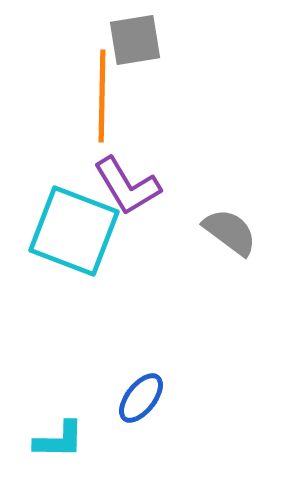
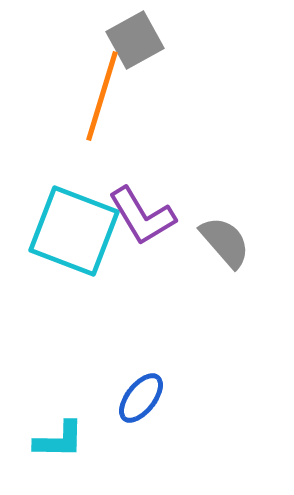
gray square: rotated 20 degrees counterclockwise
orange line: rotated 16 degrees clockwise
purple L-shape: moved 15 px right, 30 px down
gray semicircle: moved 5 px left, 10 px down; rotated 12 degrees clockwise
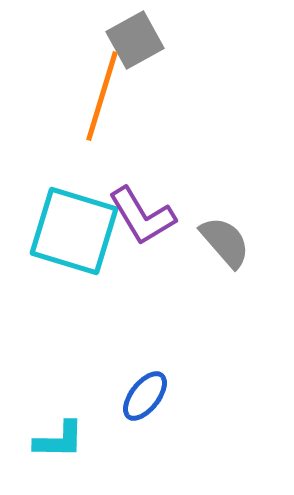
cyan square: rotated 4 degrees counterclockwise
blue ellipse: moved 4 px right, 2 px up
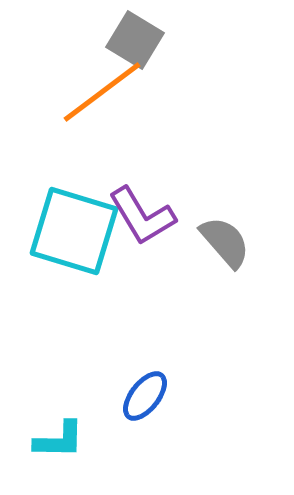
gray square: rotated 30 degrees counterclockwise
orange line: moved 4 px up; rotated 36 degrees clockwise
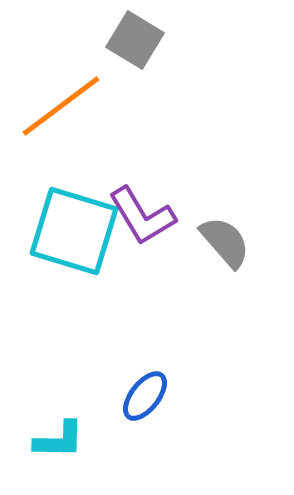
orange line: moved 41 px left, 14 px down
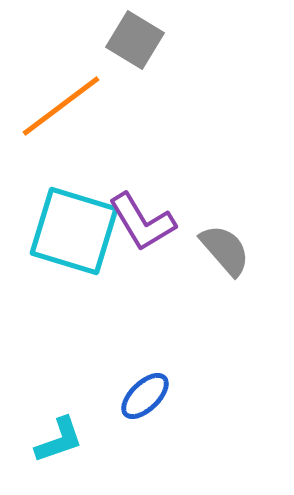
purple L-shape: moved 6 px down
gray semicircle: moved 8 px down
blue ellipse: rotated 8 degrees clockwise
cyan L-shape: rotated 20 degrees counterclockwise
